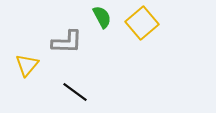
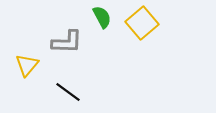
black line: moved 7 px left
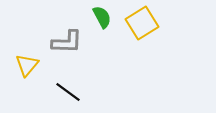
yellow square: rotated 8 degrees clockwise
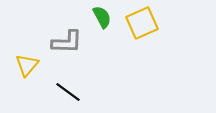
yellow square: rotated 8 degrees clockwise
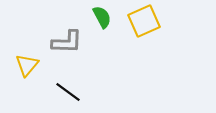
yellow square: moved 2 px right, 2 px up
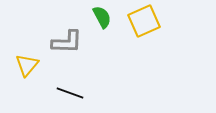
black line: moved 2 px right, 1 px down; rotated 16 degrees counterclockwise
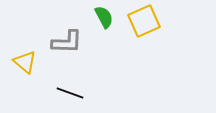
green semicircle: moved 2 px right
yellow triangle: moved 2 px left, 3 px up; rotated 30 degrees counterclockwise
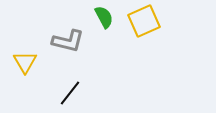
gray L-shape: moved 1 px right, 1 px up; rotated 12 degrees clockwise
yellow triangle: rotated 20 degrees clockwise
black line: rotated 72 degrees counterclockwise
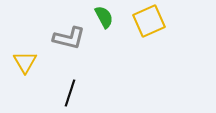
yellow square: moved 5 px right
gray L-shape: moved 1 px right, 3 px up
black line: rotated 20 degrees counterclockwise
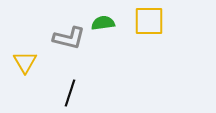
green semicircle: moved 1 px left, 6 px down; rotated 70 degrees counterclockwise
yellow square: rotated 24 degrees clockwise
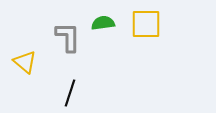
yellow square: moved 3 px left, 3 px down
gray L-shape: moved 1 px left, 1 px up; rotated 104 degrees counterclockwise
yellow triangle: rotated 20 degrees counterclockwise
